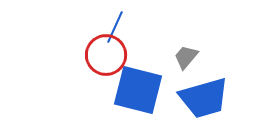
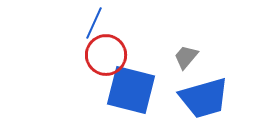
blue line: moved 21 px left, 4 px up
blue square: moved 7 px left
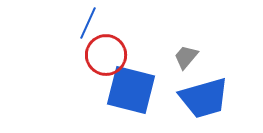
blue line: moved 6 px left
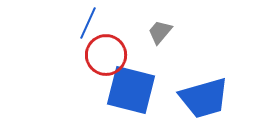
gray trapezoid: moved 26 px left, 25 px up
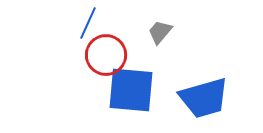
blue square: rotated 9 degrees counterclockwise
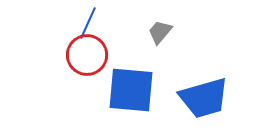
red circle: moved 19 px left
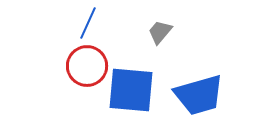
red circle: moved 11 px down
blue trapezoid: moved 5 px left, 3 px up
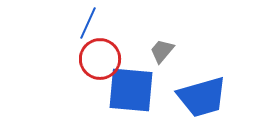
gray trapezoid: moved 2 px right, 19 px down
red circle: moved 13 px right, 7 px up
blue trapezoid: moved 3 px right, 2 px down
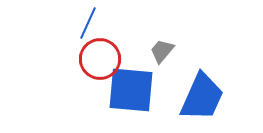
blue trapezoid: rotated 50 degrees counterclockwise
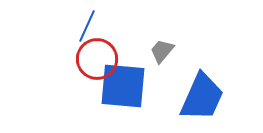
blue line: moved 1 px left, 3 px down
red circle: moved 3 px left
blue square: moved 8 px left, 4 px up
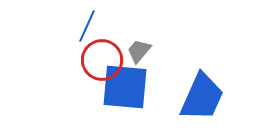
gray trapezoid: moved 23 px left
red circle: moved 5 px right, 1 px down
blue square: moved 2 px right, 1 px down
